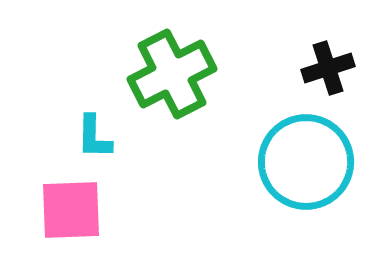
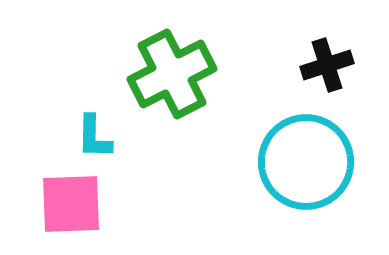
black cross: moved 1 px left, 3 px up
pink square: moved 6 px up
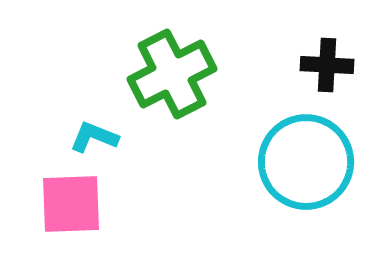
black cross: rotated 21 degrees clockwise
cyan L-shape: rotated 111 degrees clockwise
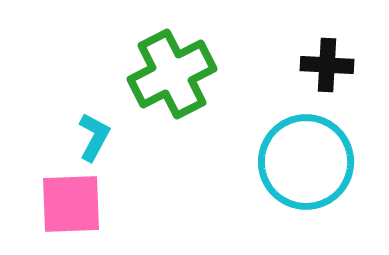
cyan L-shape: rotated 96 degrees clockwise
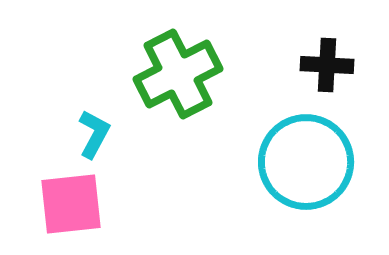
green cross: moved 6 px right
cyan L-shape: moved 3 px up
pink square: rotated 4 degrees counterclockwise
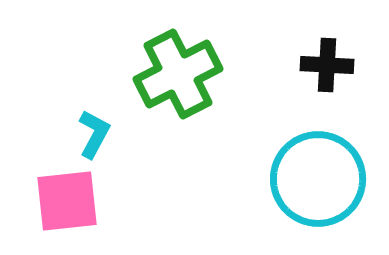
cyan circle: moved 12 px right, 17 px down
pink square: moved 4 px left, 3 px up
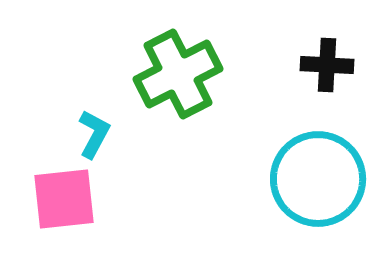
pink square: moved 3 px left, 2 px up
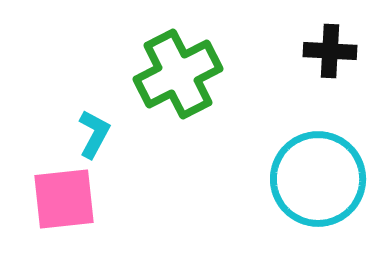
black cross: moved 3 px right, 14 px up
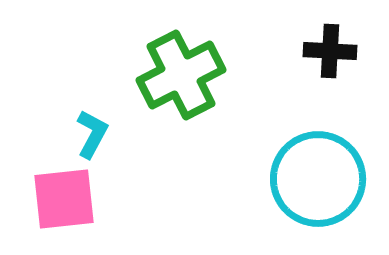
green cross: moved 3 px right, 1 px down
cyan L-shape: moved 2 px left
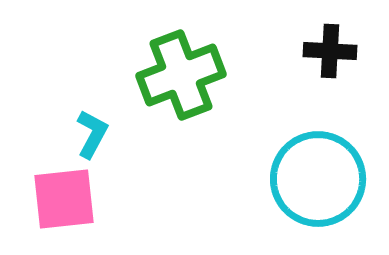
green cross: rotated 6 degrees clockwise
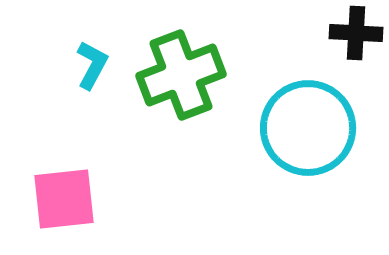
black cross: moved 26 px right, 18 px up
cyan L-shape: moved 69 px up
cyan circle: moved 10 px left, 51 px up
